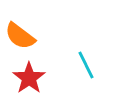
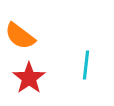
cyan line: rotated 32 degrees clockwise
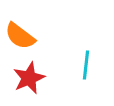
red star: rotated 12 degrees clockwise
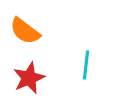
orange semicircle: moved 5 px right, 5 px up
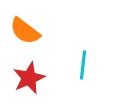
cyan line: moved 3 px left
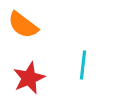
orange semicircle: moved 2 px left, 6 px up
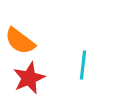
orange semicircle: moved 3 px left, 16 px down
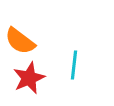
cyan line: moved 9 px left
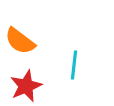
red star: moved 3 px left, 8 px down
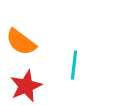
orange semicircle: moved 1 px right, 1 px down
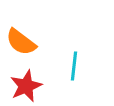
cyan line: moved 1 px down
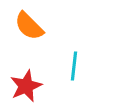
orange semicircle: moved 8 px right, 16 px up; rotated 8 degrees clockwise
